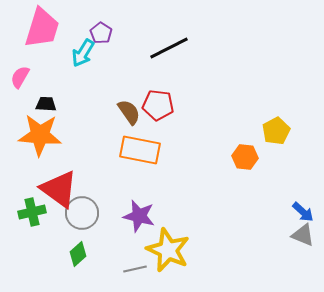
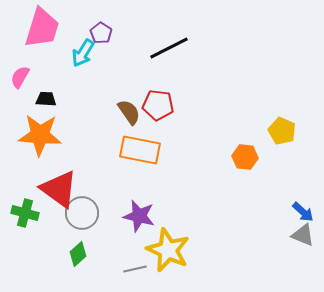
black trapezoid: moved 5 px up
yellow pentagon: moved 6 px right; rotated 20 degrees counterclockwise
green cross: moved 7 px left, 1 px down; rotated 28 degrees clockwise
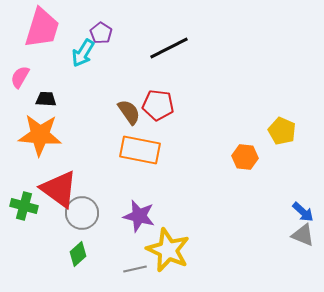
green cross: moved 1 px left, 7 px up
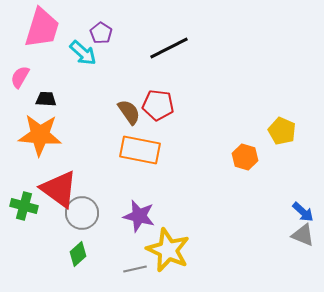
cyan arrow: rotated 80 degrees counterclockwise
orange hexagon: rotated 10 degrees clockwise
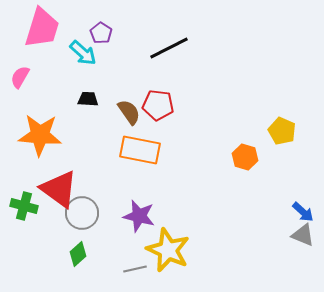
black trapezoid: moved 42 px right
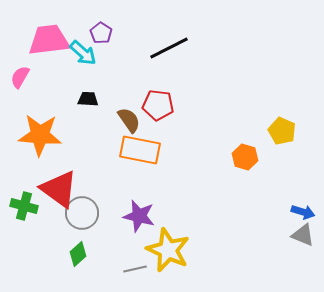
pink trapezoid: moved 7 px right, 12 px down; rotated 114 degrees counterclockwise
brown semicircle: moved 8 px down
blue arrow: rotated 25 degrees counterclockwise
